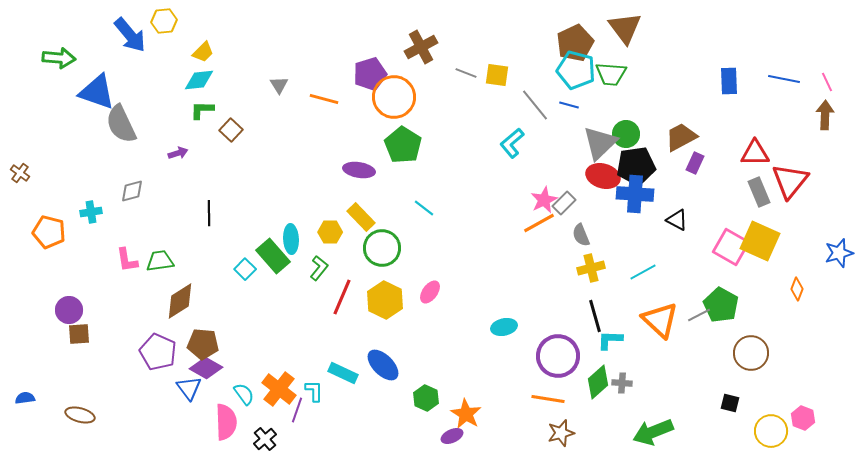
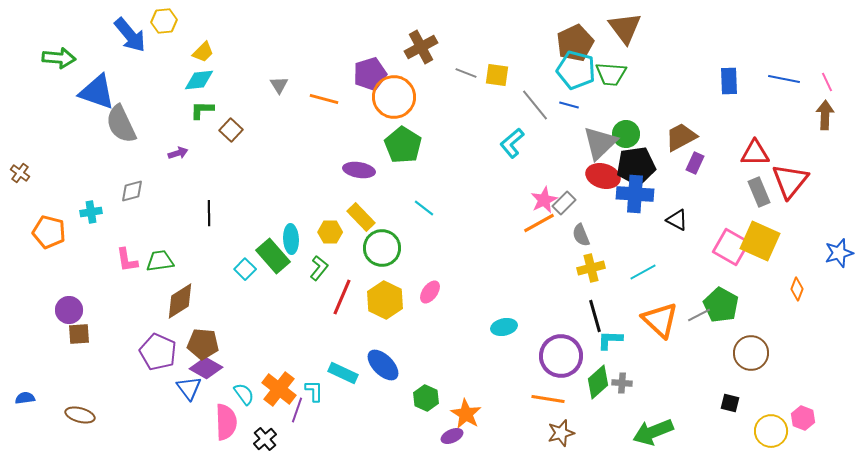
purple circle at (558, 356): moved 3 px right
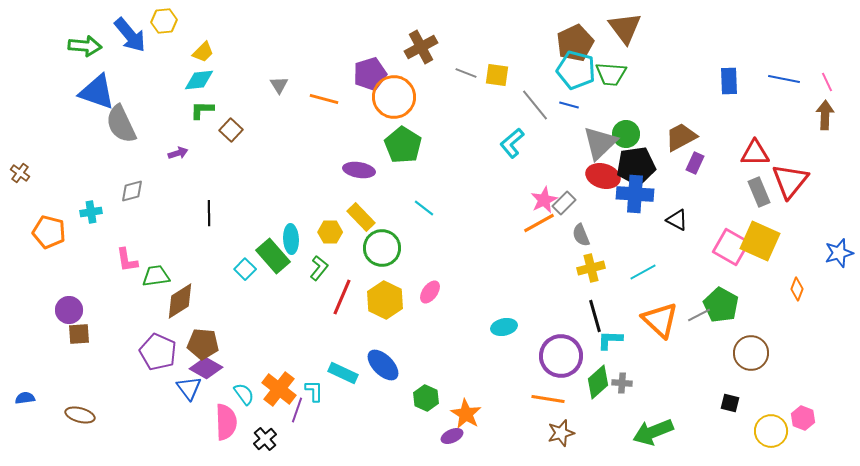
green arrow at (59, 58): moved 26 px right, 12 px up
green trapezoid at (160, 261): moved 4 px left, 15 px down
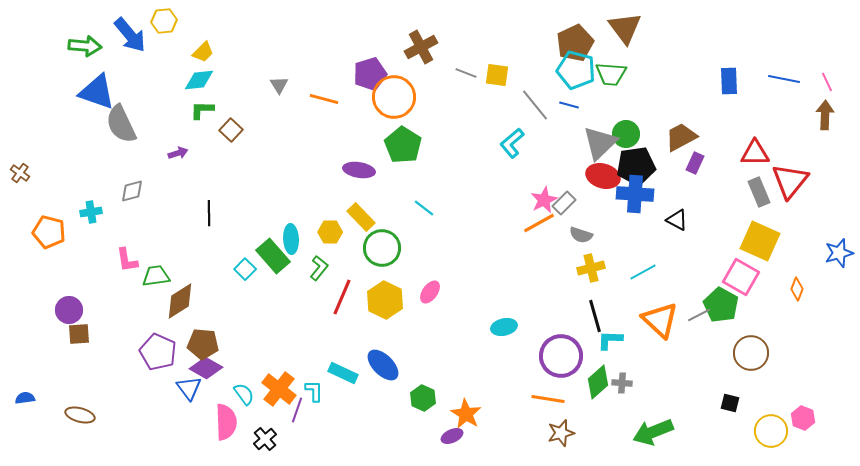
gray semicircle at (581, 235): rotated 50 degrees counterclockwise
pink square at (731, 247): moved 10 px right, 30 px down
green hexagon at (426, 398): moved 3 px left
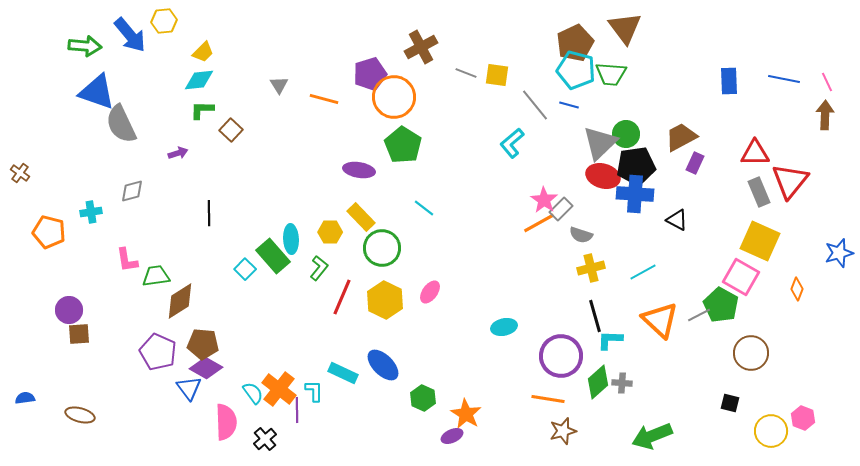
pink star at (544, 200): rotated 12 degrees counterclockwise
gray rectangle at (564, 203): moved 3 px left, 6 px down
cyan semicircle at (244, 394): moved 9 px right, 1 px up
purple line at (297, 410): rotated 20 degrees counterclockwise
green arrow at (653, 432): moved 1 px left, 4 px down
brown star at (561, 433): moved 2 px right, 2 px up
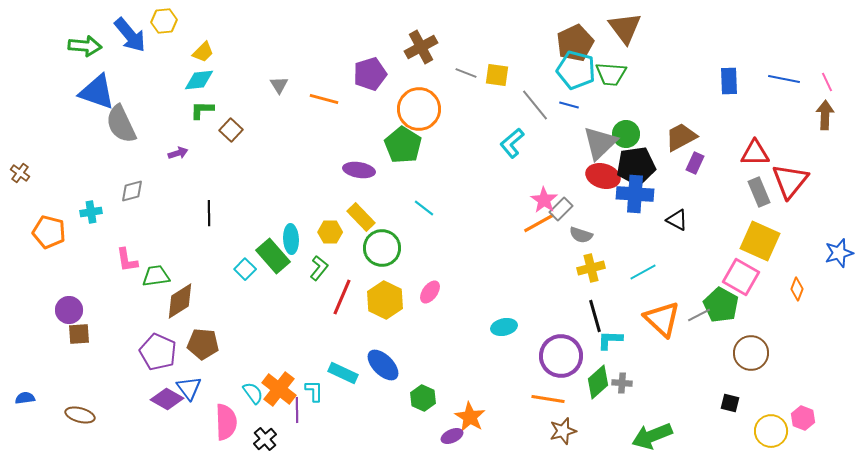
orange circle at (394, 97): moved 25 px right, 12 px down
orange triangle at (660, 320): moved 2 px right, 1 px up
purple diamond at (206, 368): moved 39 px left, 31 px down
orange star at (466, 414): moved 4 px right, 3 px down
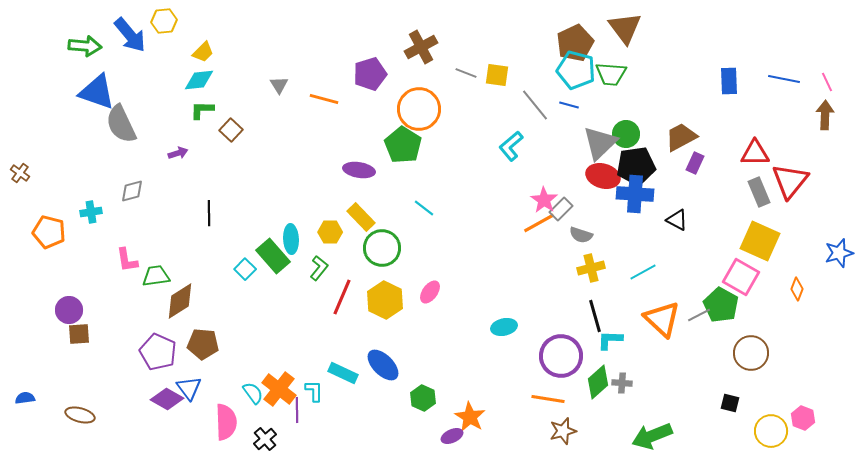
cyan L-shape at (512, 143): moved 1 px left, 3 px down
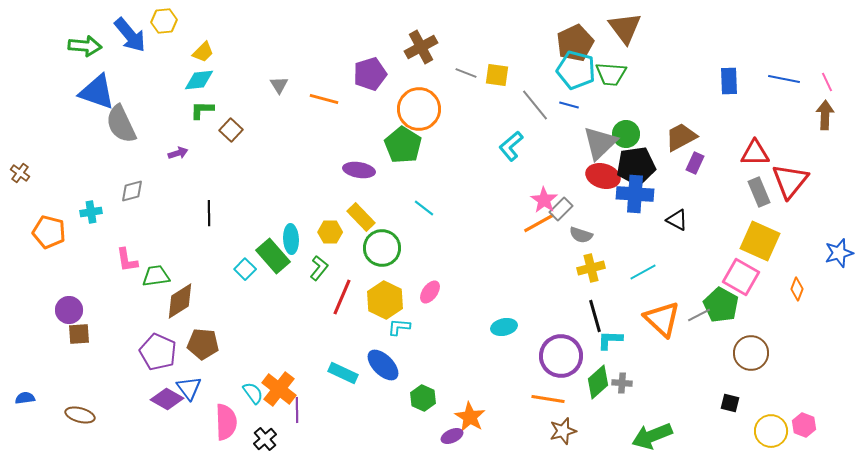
cyan L-shape at (314, 391): moved 85 px right, 64 px up; rotated 85 degrees counterclockwise
pink hexagon at (803, 418): moved 1 px right, 7 px down
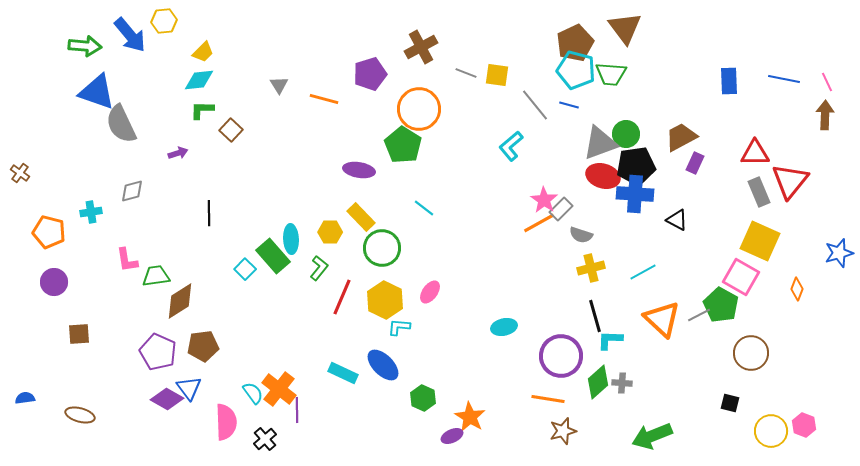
gray triangle at (600, 143): rotated 24 degrees clockwise
purple circle at (69, 310): moved 15 px left, 28 px up
brown pentagon at (203, 344): moved 2 px down; rotated 12 degrees counterclockwise
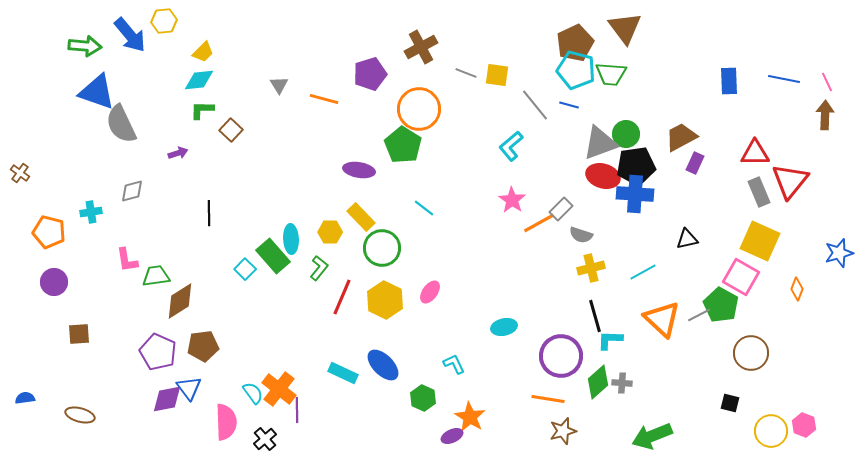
pink star at (544, 200): moved 32 px left
black triangle at (677, 220): moved 10 px right, 19 px down; rotated 40 degrees counterclockwise
cyan L-shape at (399, 327): moved 55 px right, 37 px down; rotated 60 degrees clockwise
purple diamond at (167, 399): rotated 40 degrees counterclockwise
